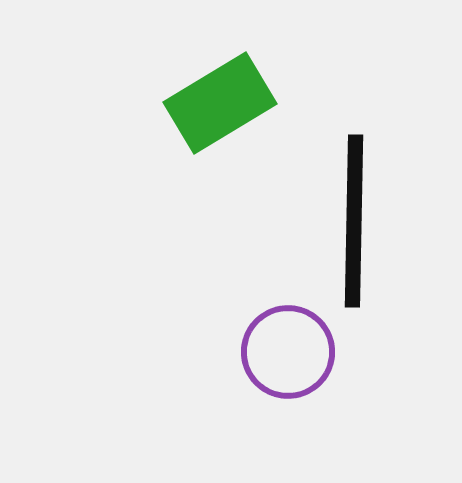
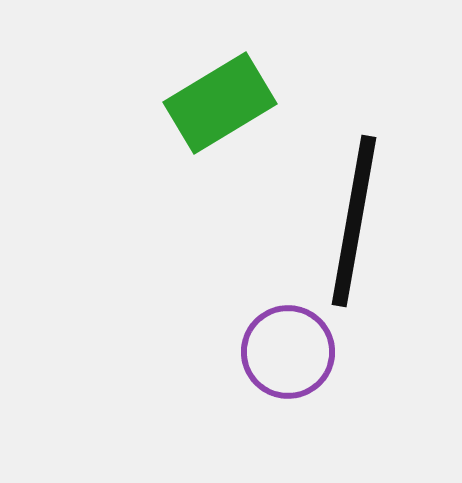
black line: rotated 9 degrees clockwise
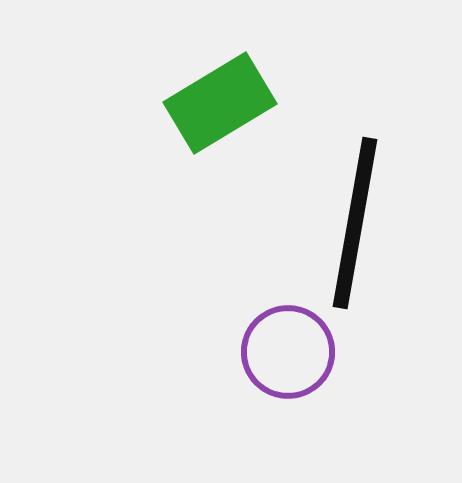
black line: moved 1 px right, 2 px down
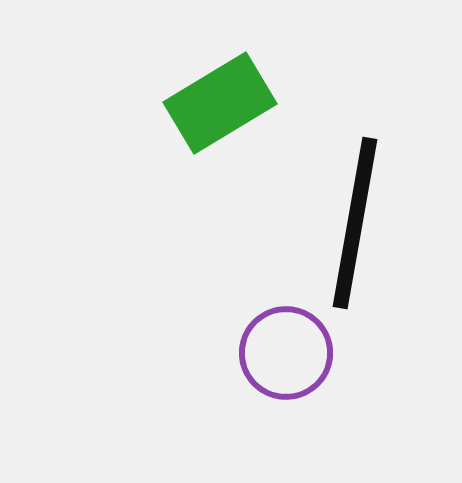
purple circle: moved 2 px left, 1 px down
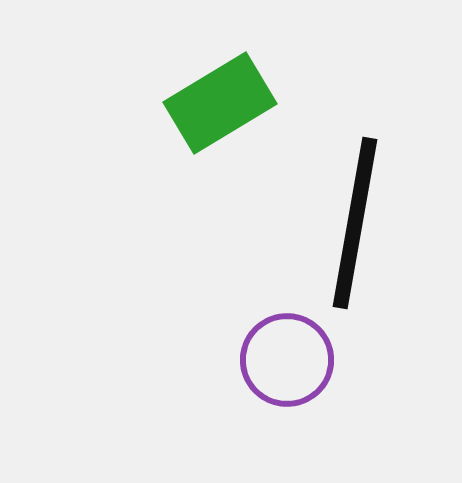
purple circle: moved 1 px right, 7 px down
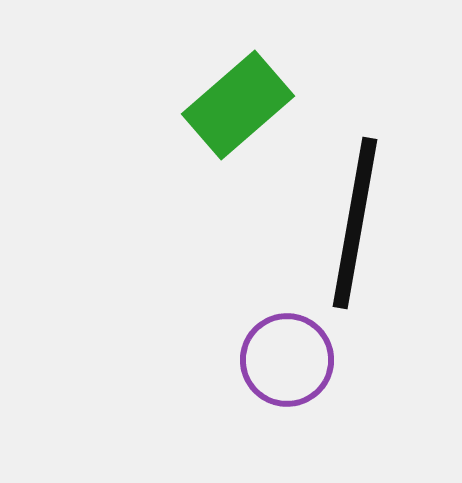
green rectangle: moved 18 px right, 2 px down; rotated 10 degrees counterclockwise
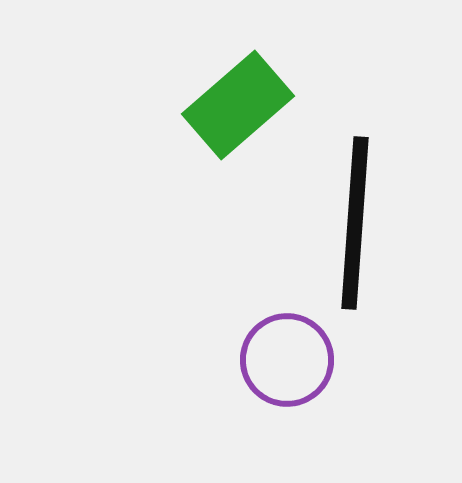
black line: rotated 6 degrees counterclockwise
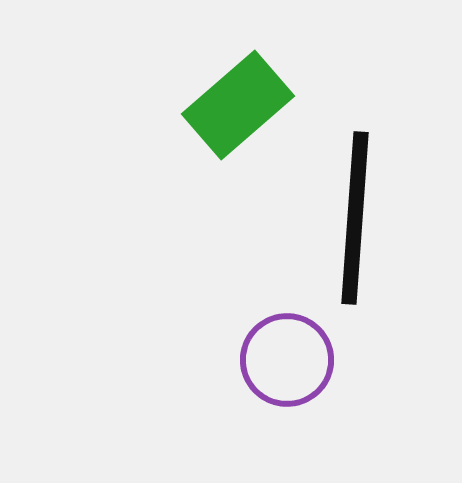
black line: moved 5 px up
